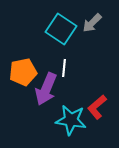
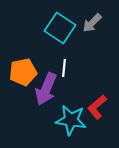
cyan square: moved 1 px left, 1 px up
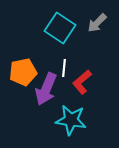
gray arrow: moved 5 px right
red L-shape: moved 15 px left, 25 px up
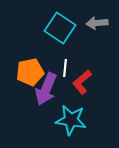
gray arrow: rotated 40 degrees clockwise
white line: moved 1 px right
orange pentagon: moved 7 px right
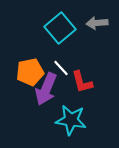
cyan square: rotated 16 degrees clockwise
white line: moved 4 px left; rotated 48 degrees counterclockwise
red L-shape: rotated 65 degrees counterclockwise
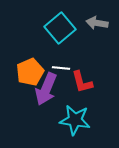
gray arrow: rotated 15 degrees clockwise
white line: rotated 42 degrees counterclockwise
orange pentagon: rotated 12 degrees counterclockwise
cyan star: moved 4 px right
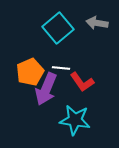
cyan square: moved 2 px left
red L-shape: rotated 20 degrees counterclockwise
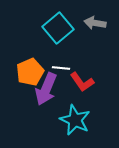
gray arrow: moved 2 px left
cyan star: rotated 16 degrees clockwise
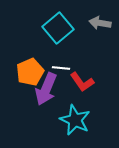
gray arrow: moved 5 px right
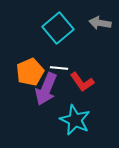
white line: moved 2 px left
